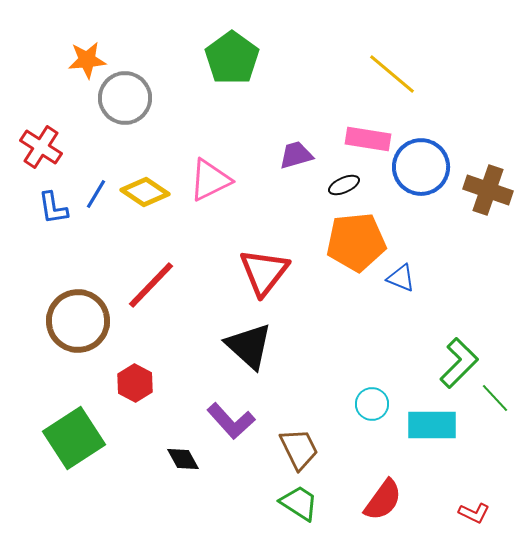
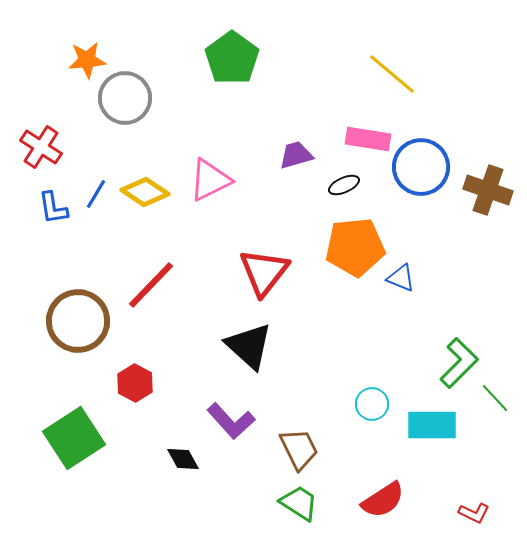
orange pentagon: moved 1 px left, 5 px down
red semicircle: rotated 21 degrees clockwise
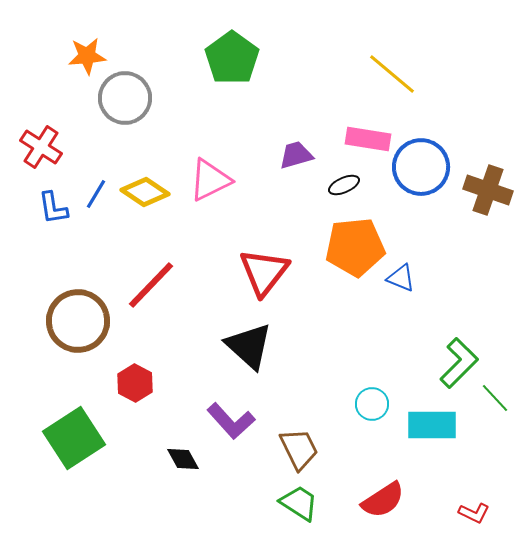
orange star: moved 4 px up
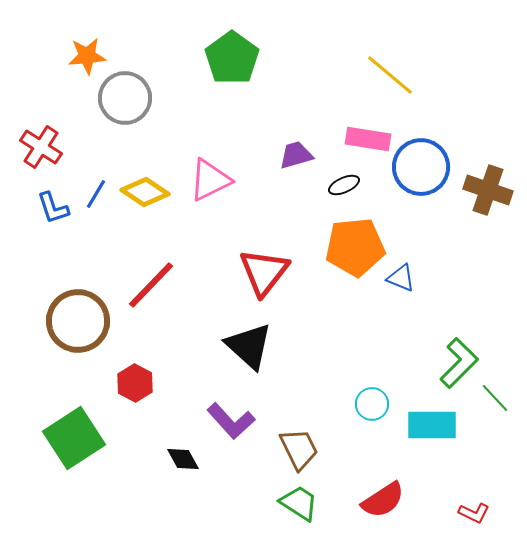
yellow line: moved 2 px left, 1 px down
blue L-shape: rotated 9 degrees counterclockwise
